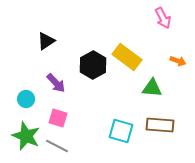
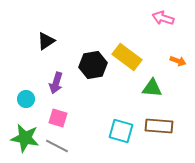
pink arrow: rotated 135 degrees clockwise
black hexagon: rotated 20 degrees clockwise
purple arrow: rotated 60 degrees clockwise
brown rectangle: moved 1 px left, 1 px down
green star: moved 1 px left, 2 px down; rotated 12 degrees counterclockwise
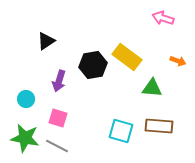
purple arrow: moved 3 px right, 2 px up
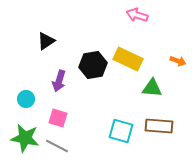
pink arrow: moved 26 px left, 3 px up
yellow rectangle: moved 1 px right, 2 px down; rotated 12 degrees counterclockwise
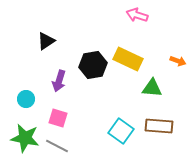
cyan square: rotated 20 degrees clockwise
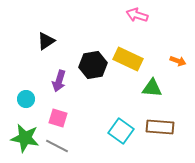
brown rectangle: moved 1 px right, 1 px down
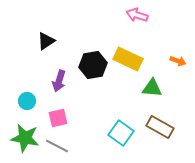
cyan circle: moved 1 px right, 2 px down
pink square: rotated 30 degrees counterclockwise
brown rectangle: rotated 24 degrees clockwise
cyan square: moved 2 px down
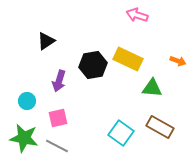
green star: moved 1 px left
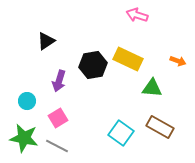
pink square: rotated 18 degrees counterclockwise
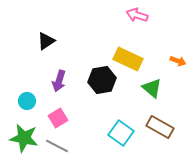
black hexagon: moved 9 px right, 15 px down
green triangle: rotated 35 degrees clockwise
